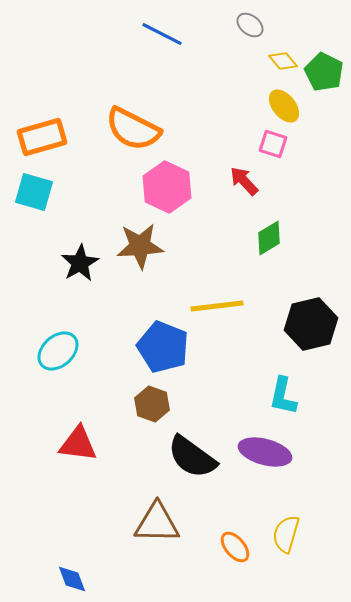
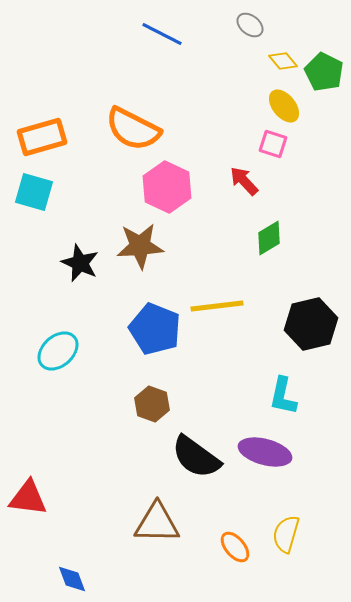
black star: rotated 18 degrees counterclockwise
blue pentagon: moved 8 px left, 18 px up
red triangle: moved 50 px left, 54 px down
black semicircle: moved 4 px right
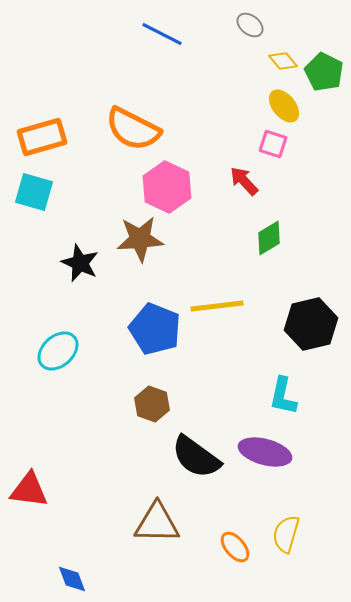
brown star: moved 7 px up
red triangle: moved 1 px right, 8 px up
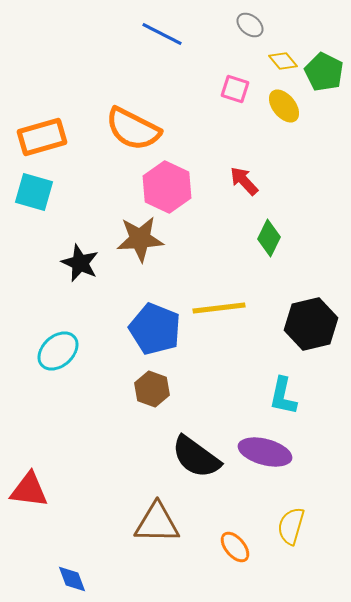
pink square: moved 38 px left, 55 px up
green diamond: rotated 33 degrees counterclockwise
yellow line: moved 2 px right, 2 px down
brown hexagon: moved 15 px up
yellow semicircle: moved 5 px right, 8 px up
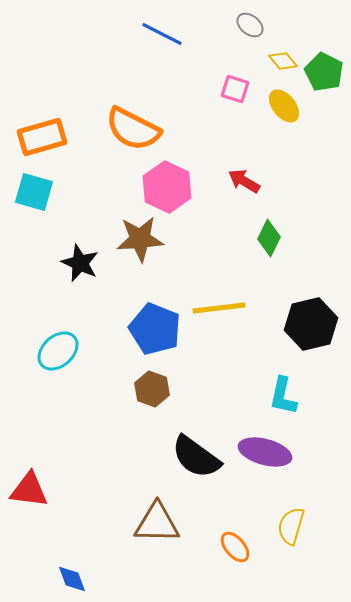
red arrow: rotated 16 degrees counterclockwise
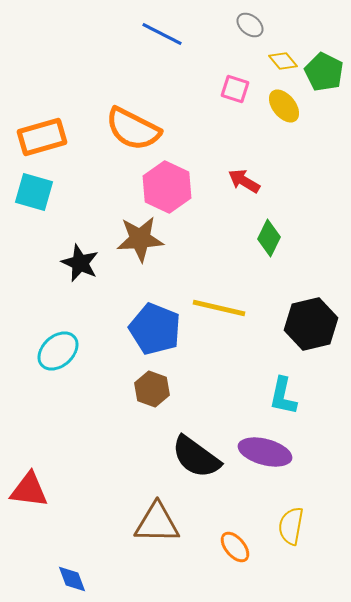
yellow line: rotated 20 degrees clockwise
yellow semicircle: rotated 6 degrees counterclockwise
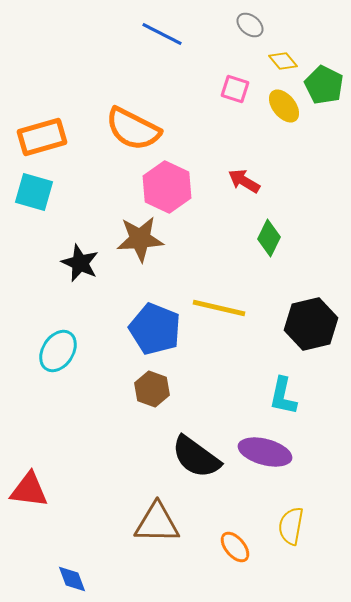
green pentagon: moved 13 px down
cyan ellipse: rotated 15 degrees counterclockwise
